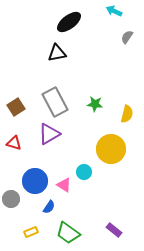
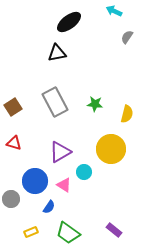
brown square: moved 3 px left
purple triangle: moved 11 px right, 18 px down
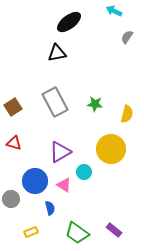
blue semicircle: moved 1 px right, 1 px down; rotated 48 degrees counterclockwise
green trapezoid: moved 9 px right
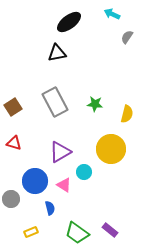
cyan arrow: moved 2 px left, 3 px down
purple rectangle: moved 4 px left
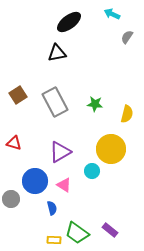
brown square: moved 5 px right, 12 px up
cyan circle: moved 8 px right, 1 px up
blue semicircle: moved 2 px right
yellow rectangle: moved 23 px right, 8 px down; rotated 24 degrees clockwise
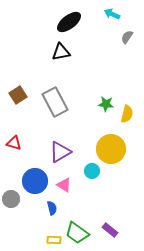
black triangle: moved 4 px right, 1 px up
green star: moved 11 px right
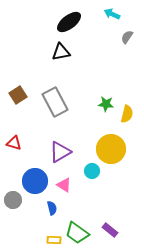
gray circle: moved 2 px right, 1 px down
